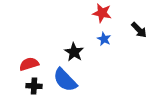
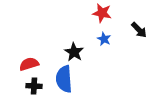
blue semicircle: moved 1 px left, 1 px up; rotated 40 degrees clockwise
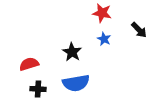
black star: moved 2 px left
blue semicircle: moved 12 px right, 4 px down; rotated 96 degrees counterclockwise
black cross: moved 4 px right, 3 px down
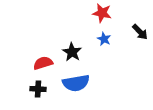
black arrow: moved 1 px right, 2 px down
red semicircle: moved 14 px right, 1 px up
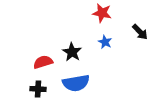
blue star: moved 1 px right, 3 px down
red semicircle: moved 1 px up
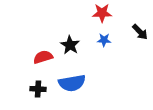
red star: rotated 12 degrees counterclockwise
blue star: moved 1 px left, 2 px up; rotated 24 degrees counterclockwise
black star: moved 2 px left, 7 px up
red semicircle: moved 5 px up
blue semicircle: moved 4 px left
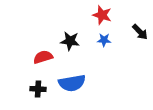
red star: moved 2 px down; rotated 18 degrees clockwise
black star: moved 4 px up; rotated 24 degrees counterclockwise
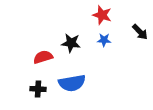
black star: moved 1 px right, 2 px down
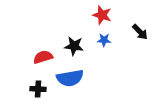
black star: moved 3 px right, 3 px down
blue semicircle: moved 2 px left, 5 px up
